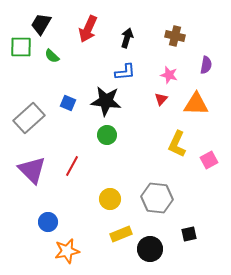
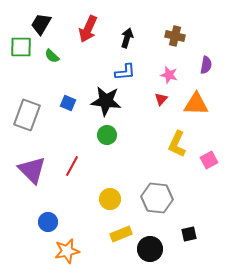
gray rectangle: moved 2 px left, 3 px up; rotated 28 degrees counterclockwise
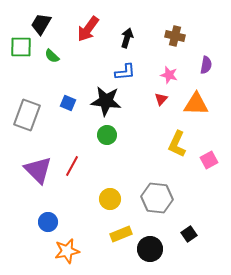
red arrow: rotated 12 degrees clockwise
purple triangle: moved 6 px right
black square: rotated 21 degrees counterclockwise
